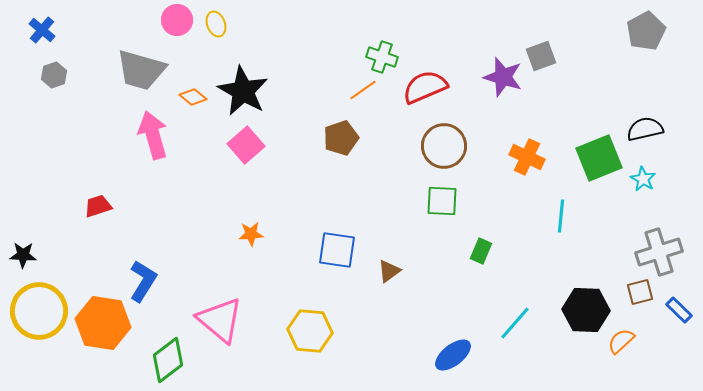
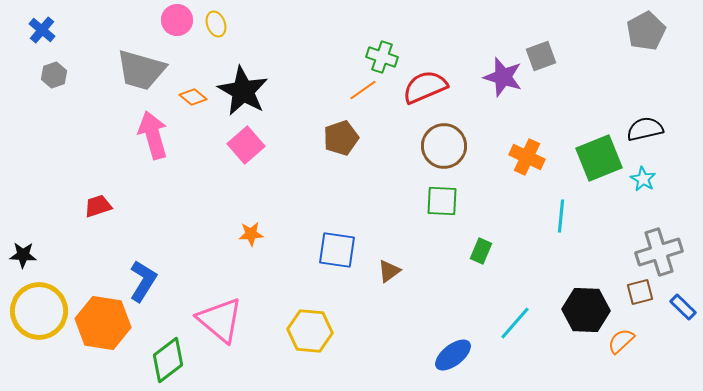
blue rectangle at (679, 310): moved 4 px right, 3 px up
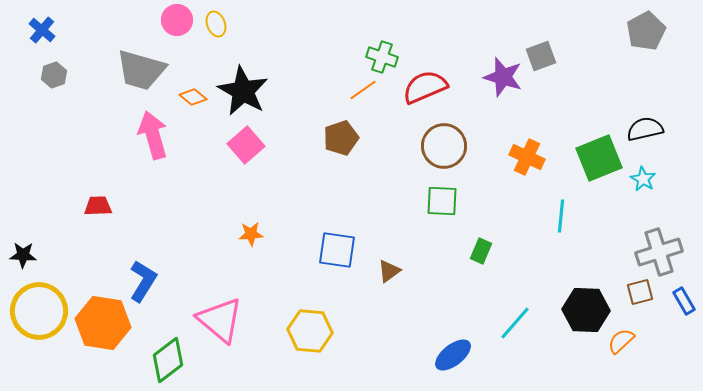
red trapezoid at (98, 206): rotated 16 degrees clockwise
blue rectangle at (683, 307): moved 1 px right, 6 px up; rotated 16 degrees clockwise
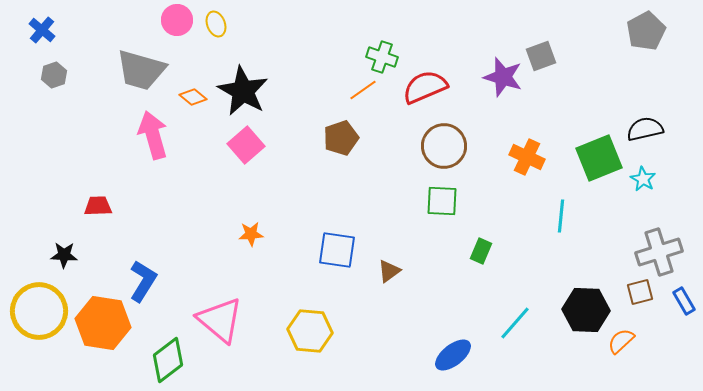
black star at (23, 255): moved 41 px right
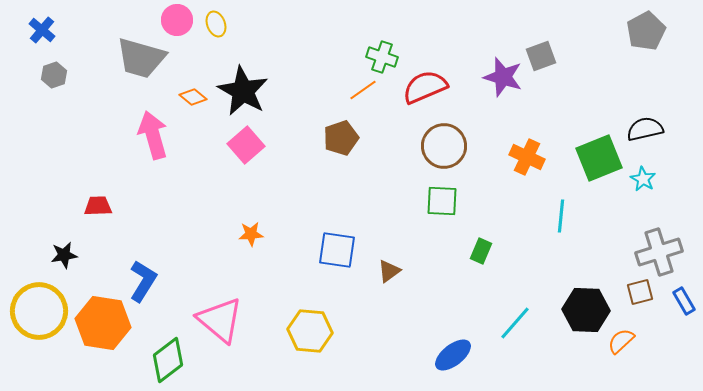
gray trapezoid at (141, 70): moved 12 px up
black star at (64, 255): rotated 12 degrees counterclockwise
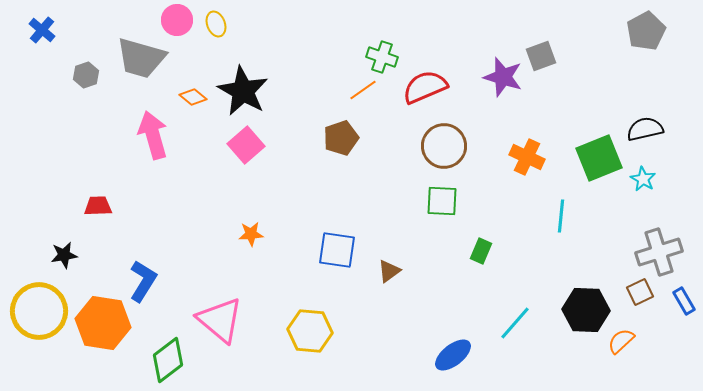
gray hexagon at (54, 75): moved 32 px right
brown square at (640, 292): rotated 12 degrees counterclockwise
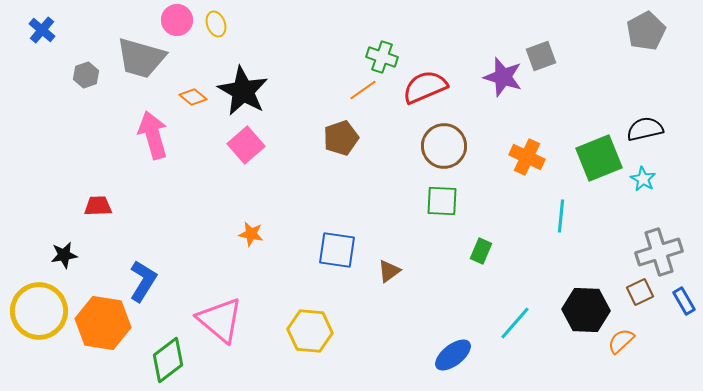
orange star at (251, 234): rotated 15 degrees clockwise
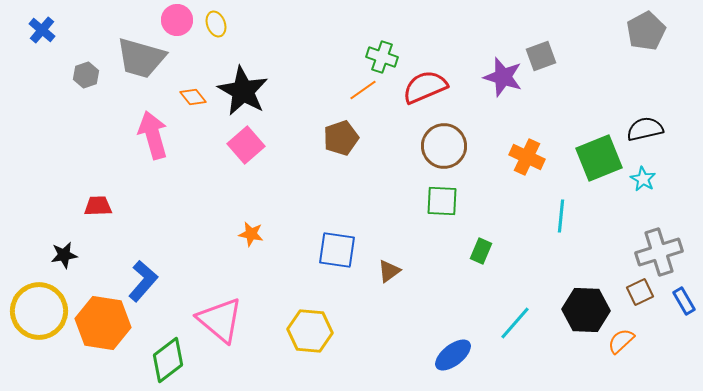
orange diamond at (193, 97): rotated 12 degrees clockwise
blue L-shape at (143, 281): rotated 9 degrees clockwise
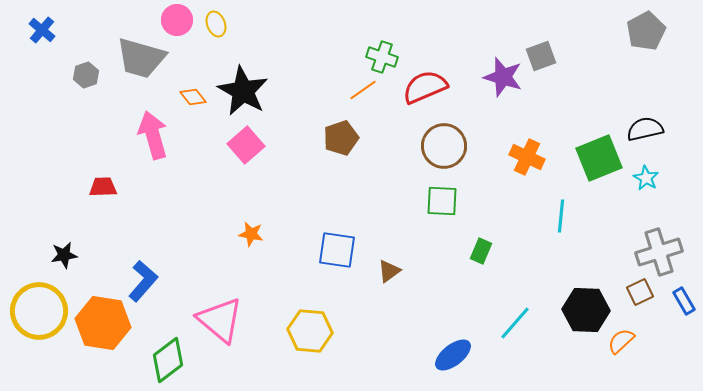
cyan star at (643, 179): moved 3 px right, 1 px up
red trapezoid at (98, 206): moved 5 px right, 19 px up
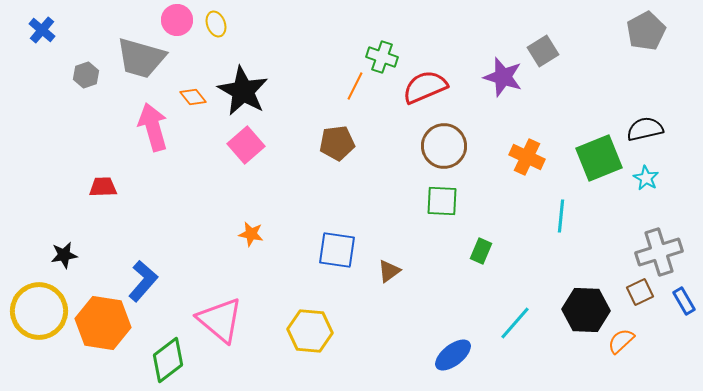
gray square at (541, 56): moved 2 px right, 5 px up; rotated 12 degrees counterclockwise
orange line at (363, 90): moved 8 px left, 4 px up; rotated 28 degrees counterclockwise
pink arrow at (153, 135): moved 8 px up
brown pentagon at (341, 138): moved 4 px left, 5 px down; rotated 12 degrees clockwise
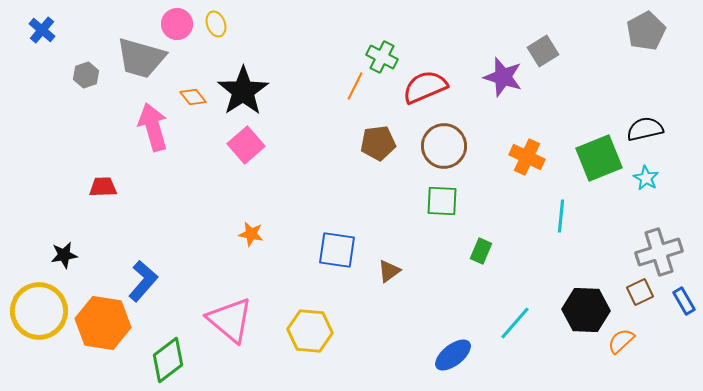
pink circle at (177, 20): moved 4 px down
green cross at (382, 57): rotated 8 degrees clockwise
black star at (243, 91): rotated 9 degrees clockwise
brown pentagon at (337, 143): moved 41 px right
pink triangle at (220, 320): moved 10 px right
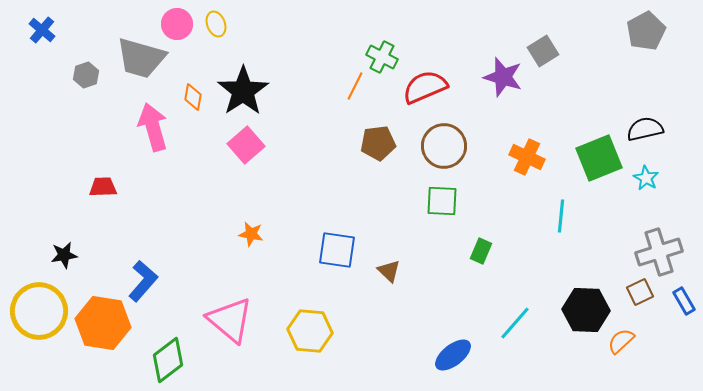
orange diamond at (193, 97): rotated 48 degrees clockwise
brown triangle at (389, 271): rotated 40 degrees counterclockwise
